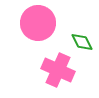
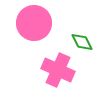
pink circle: moved 4 px left
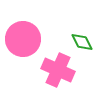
pink circle: moved 11 px left, 16 px down
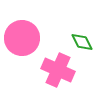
pink circle: moved 1 px left, 1 px up
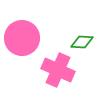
green diamond: rotated 60 degrees counterclockwise
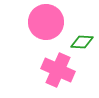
pink circle: moved 24 px right, 16 px up
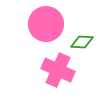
pink circle: moved 2 px down
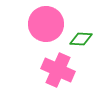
green diamond: moved 1 px left, 3 px up
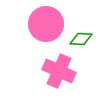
pink cross: moved 1 px right, 1 px down
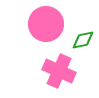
green diamond: moved 2 px right, 1 px down; rotated 15 degrees counterclockwise
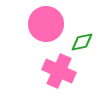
green diamond: moved 1 px left, 2 px down
